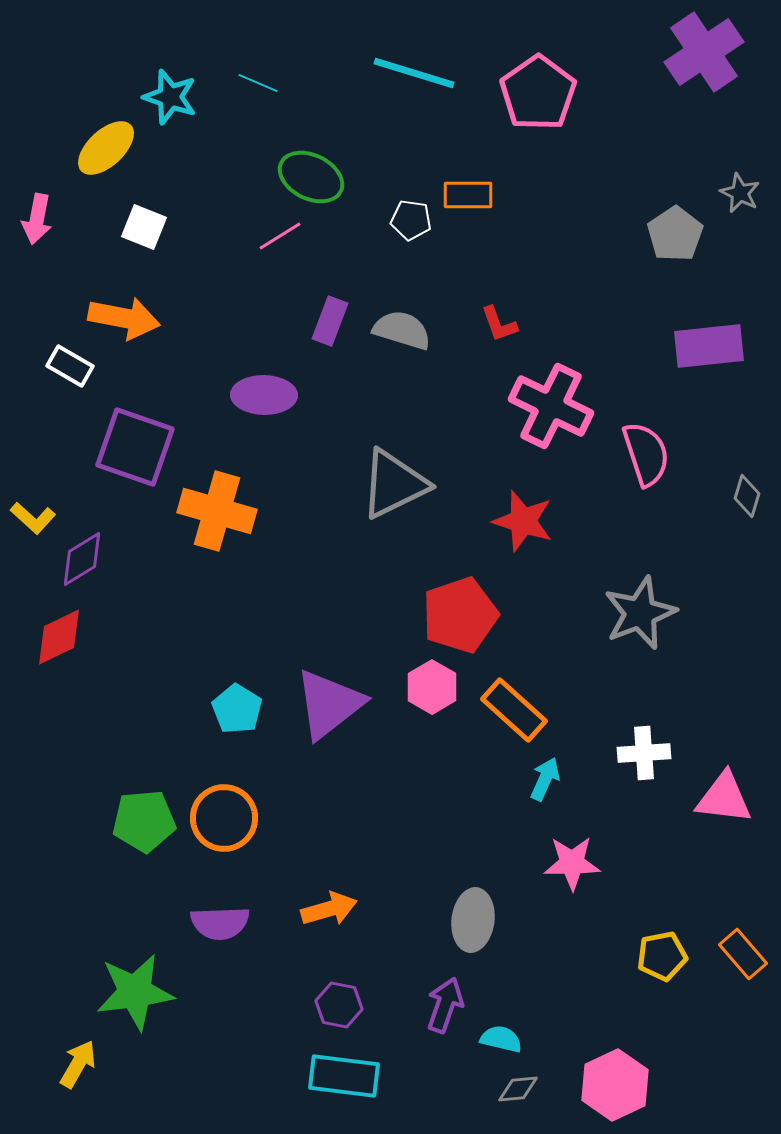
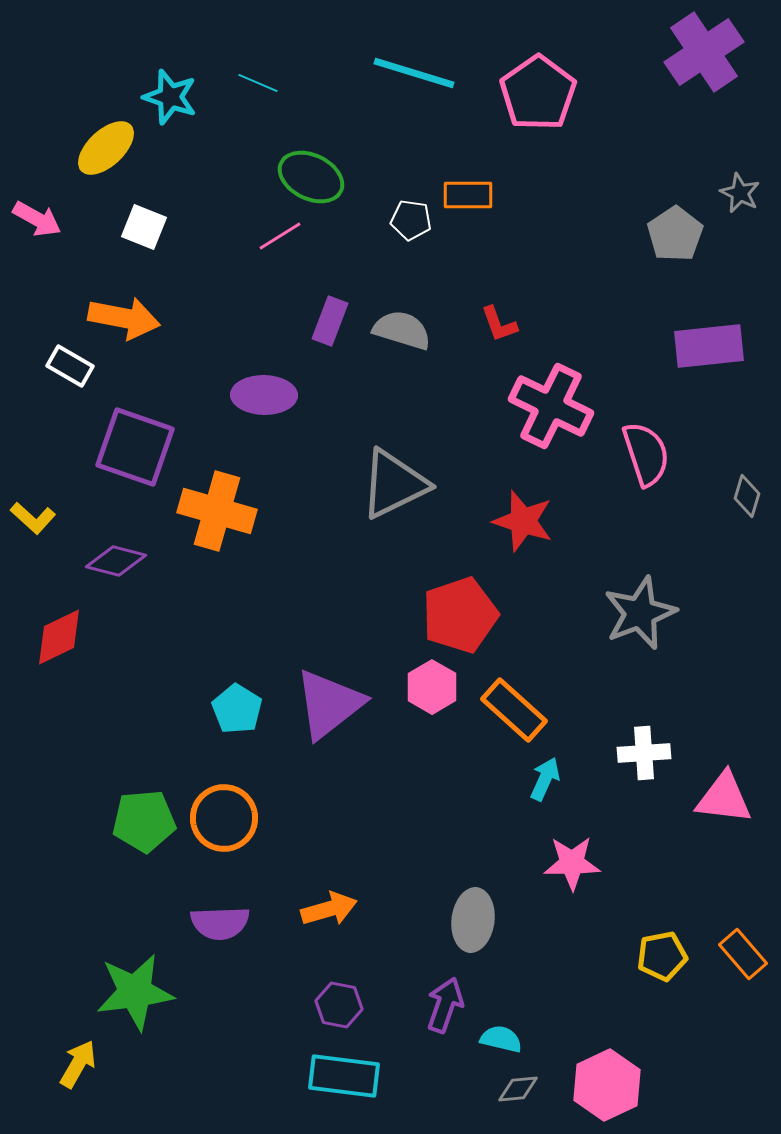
pink arrow at (37, 219): rotated 72 degrees counterclockwise
purple diamond at (82, 559): moved 34 px right, 2 px down; rotated 46 degrees clockwise
pink hexagon at (615, 1085): moved 8 px left
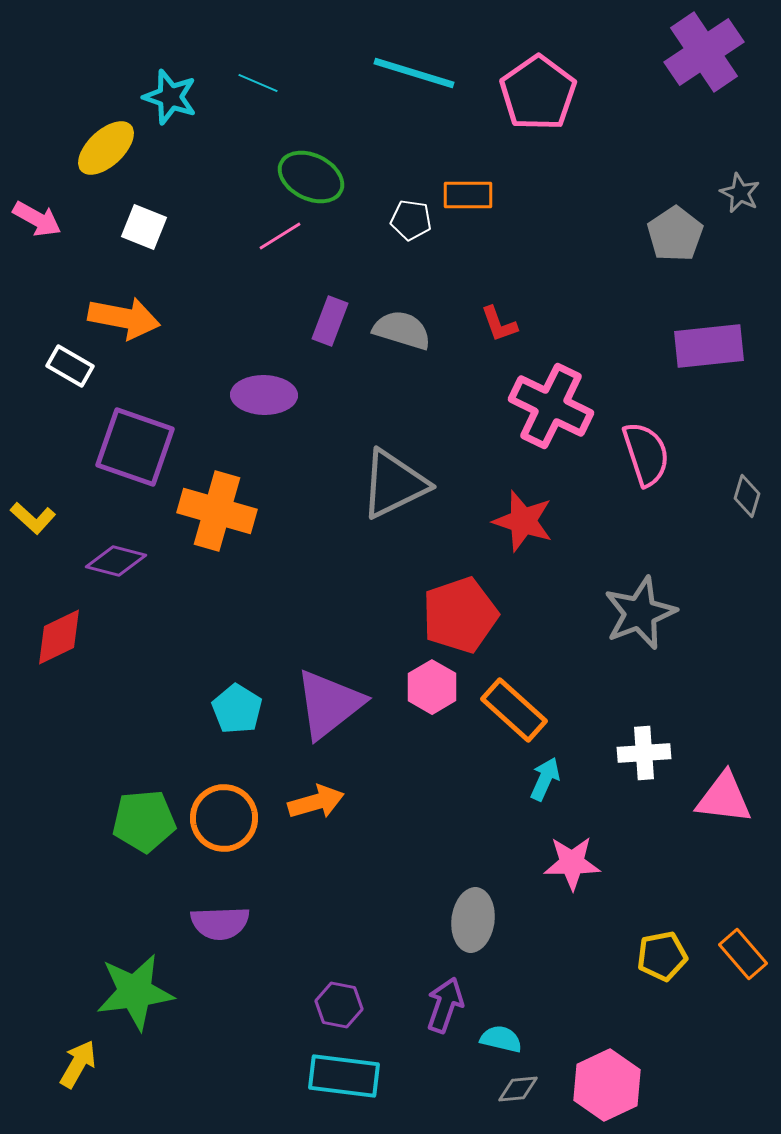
orange arrow at (329, 909): moved 13 px left, 107 px up
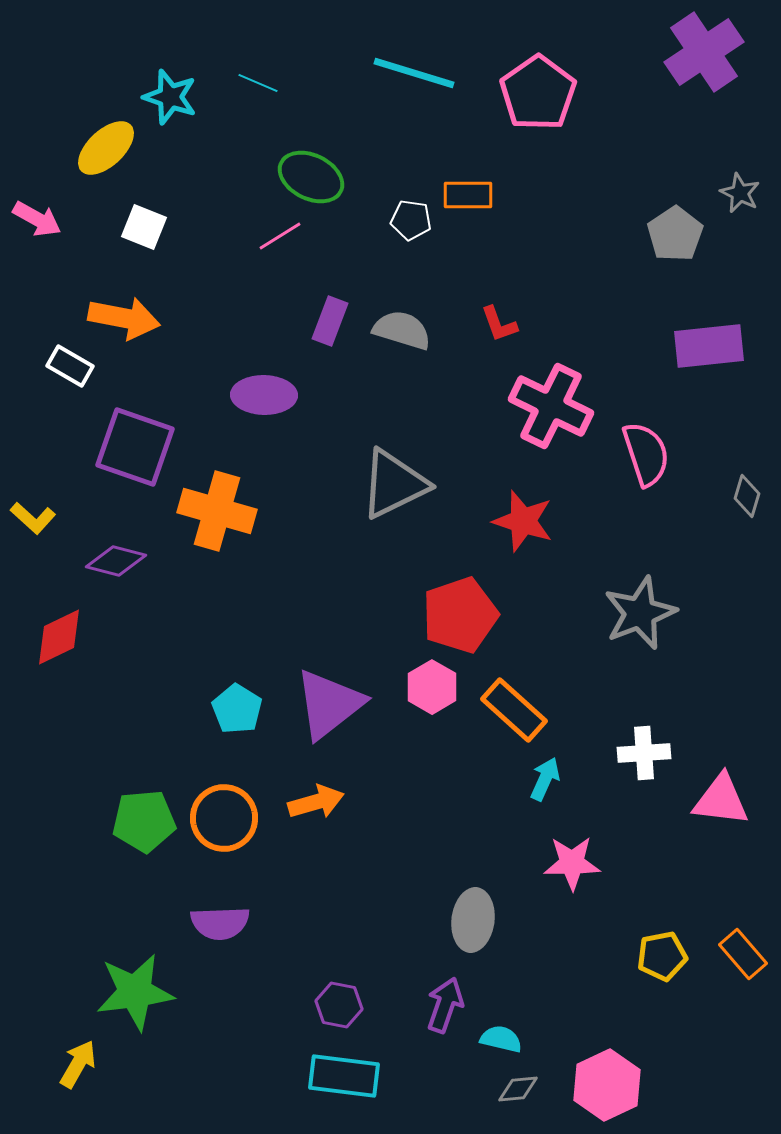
pink triangle at (724, 798): moved 3 px left, 2 px down
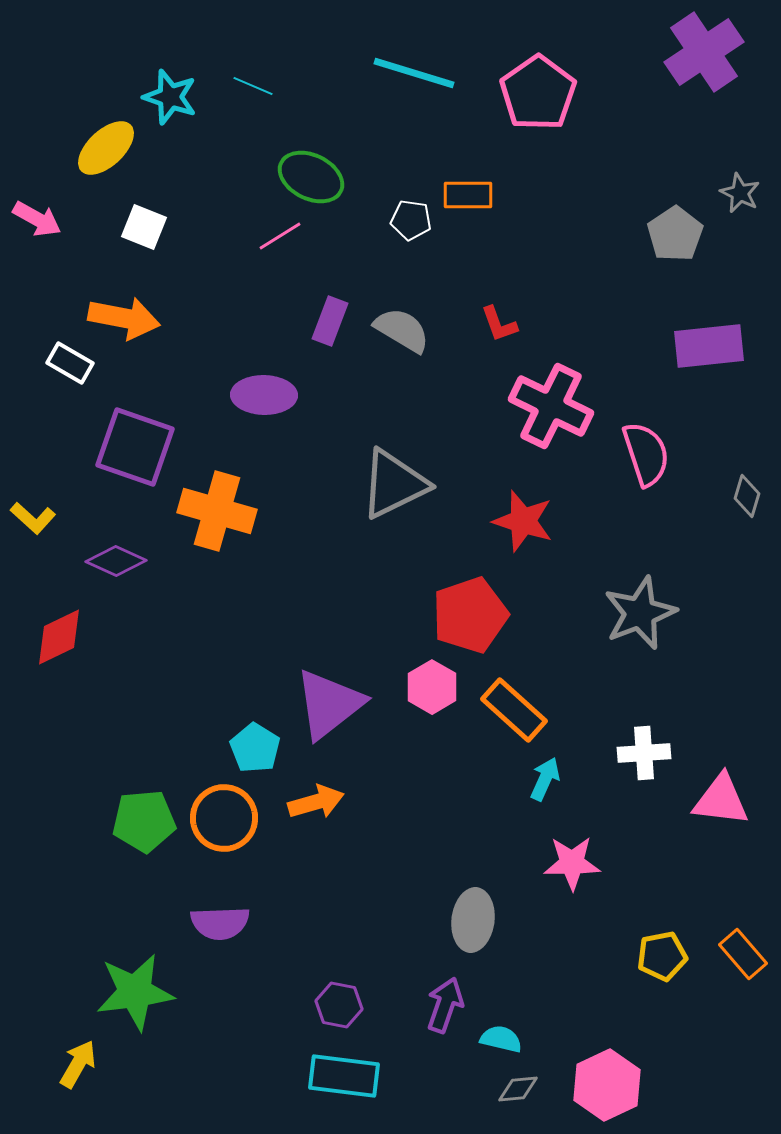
cyan line at (258, 83): moved 5 px left, 3 px down
gray semicircle at (402, 330): rotated 14 degrees clockwise
white rectangle at (70, 366): moved 3 px up
purple diamond at (116, 561): rotated 10 degrees clockwise
red pentagon at (460, 615): moved 10 px right
cyan pentagon at (237, 709): moved 18 px right, 39 px down
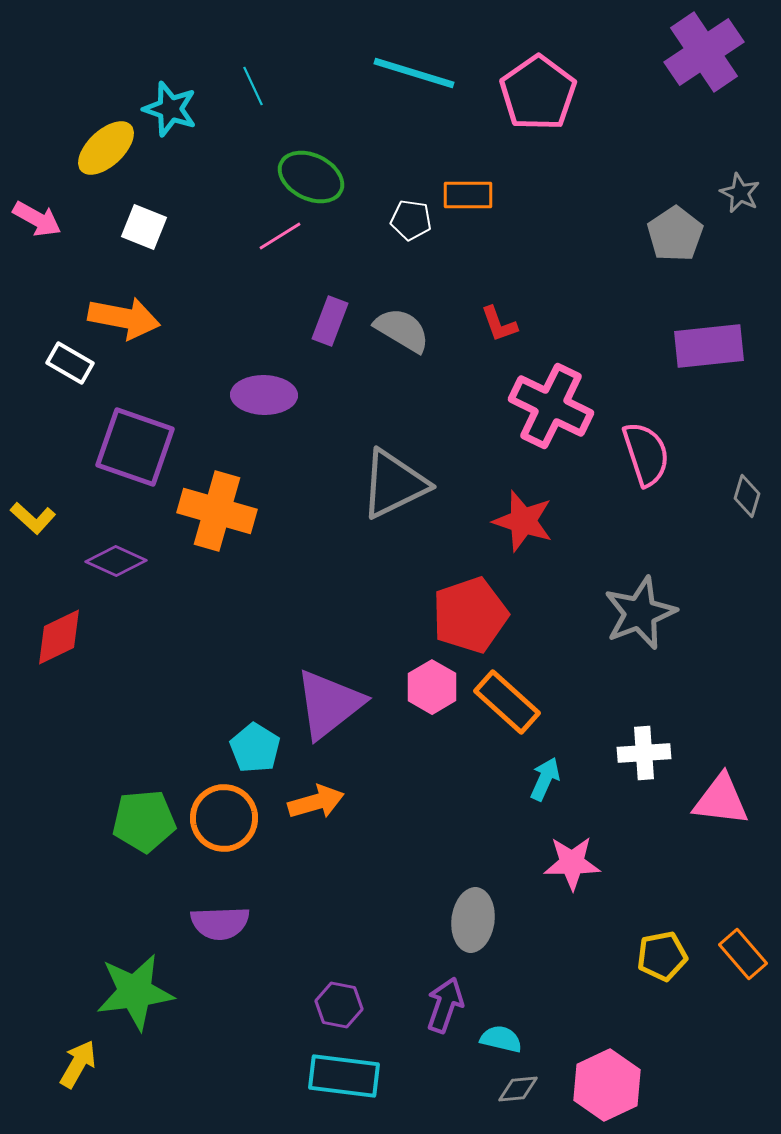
cyan line at (253, 86): rotated 42 degrees clockwise
cyan star at (170, 97): moved 12 px down
orange rectangle at (514, 710): moved 7 px left, 8 px up
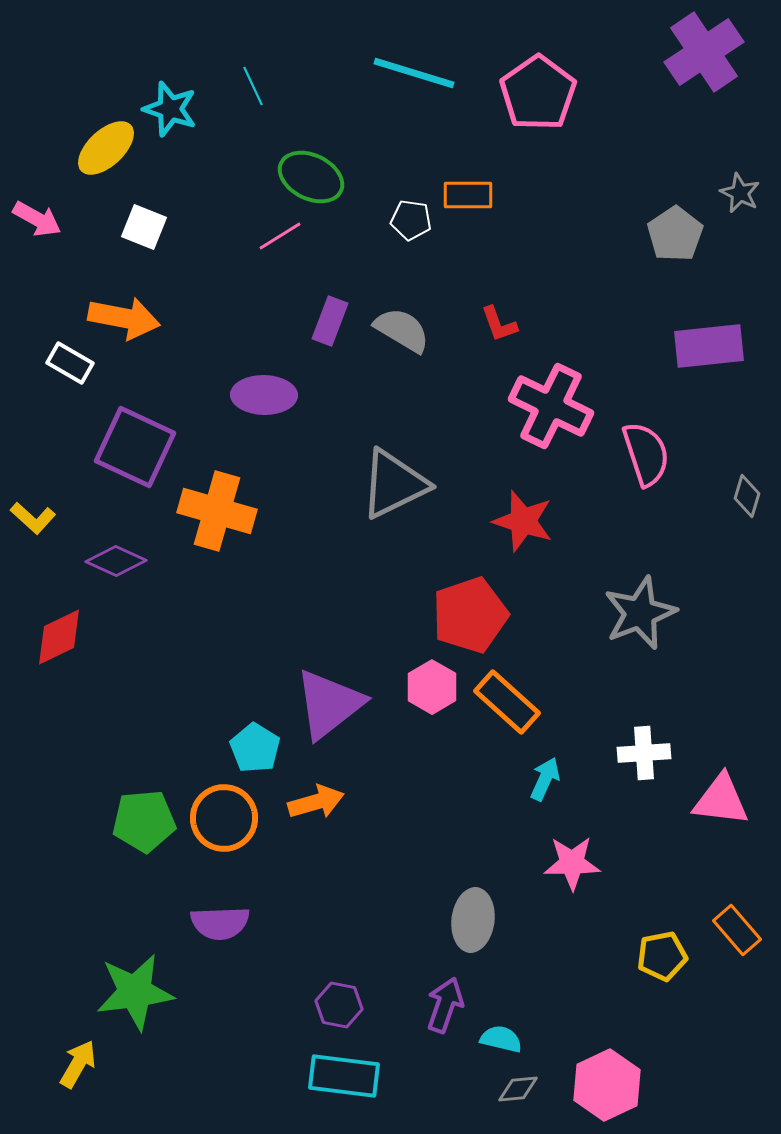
purple square at (135, 447): rotated 6 degrees clockwise
orange rectangle at (743, 954): moved 6 px left, 24 px up
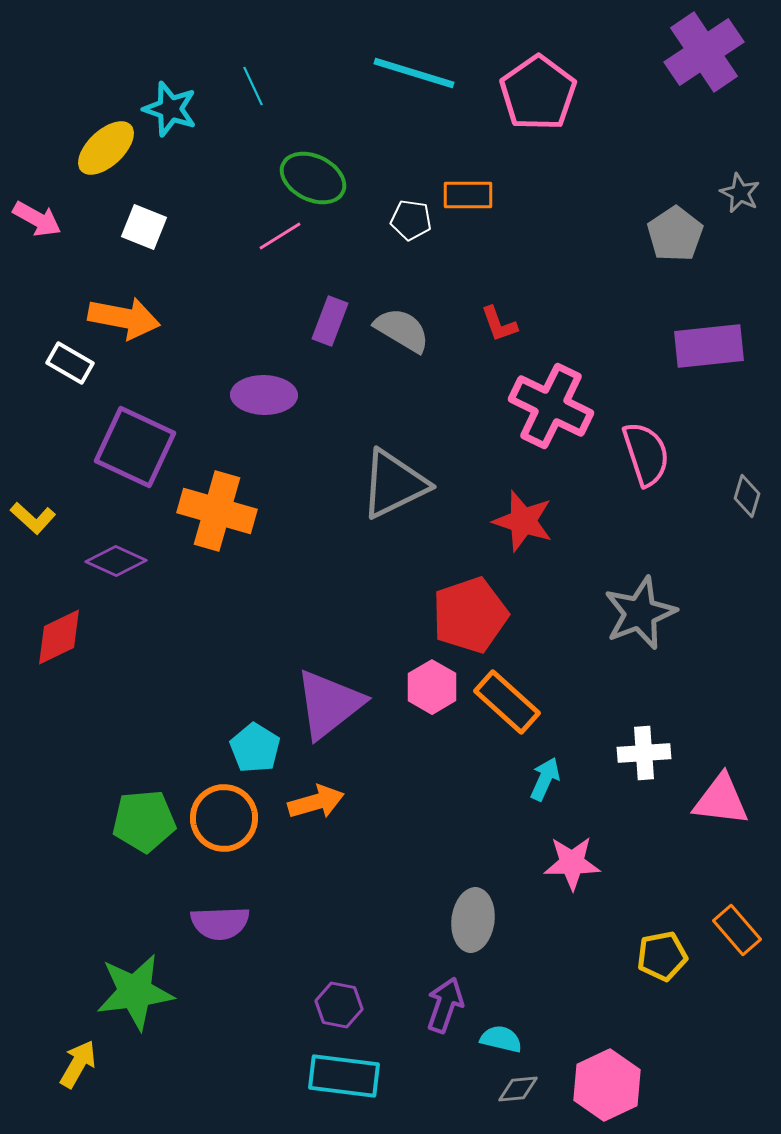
green ellipse at (311, 177): moved 2 px right, 1 px down
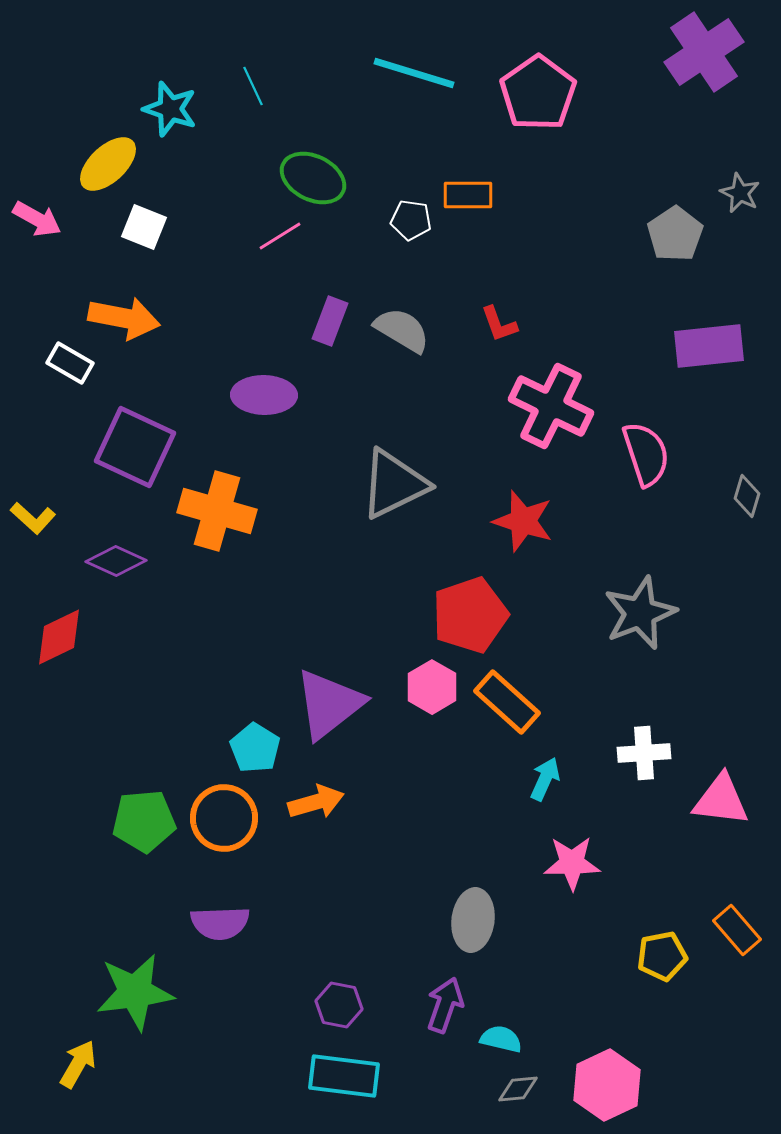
yellow ellipse at (106, 148): moved 2 px right, 16 px down
